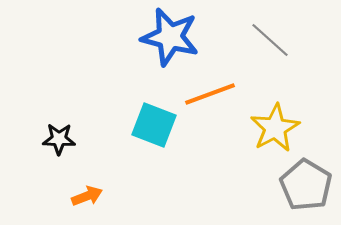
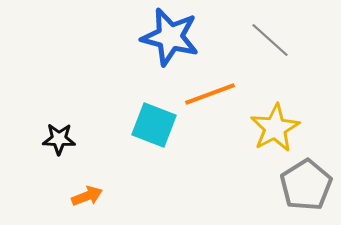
gray pentagon: rotated 9 degrees clockwise
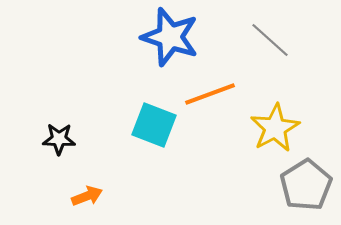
blue star: rotated 4 degrees clockwise
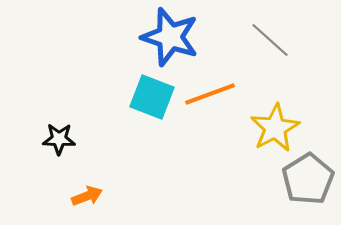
cyan square: moved 2 px left, 28 px up
gray pentagon: moved 2 px right, 6 px up
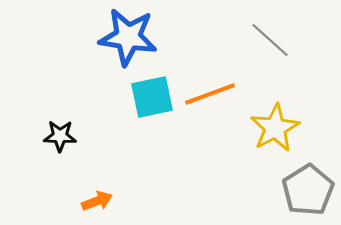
blue star: moved 42 px left; rotated 10 degrees counterclockwise
cyan square: rotated 33 degrees counterclockwise
black star: moved 1 px right, 3 px up
gray pentagon: moved 11 px down
orange arrow: moved 10 px right, 5 px down
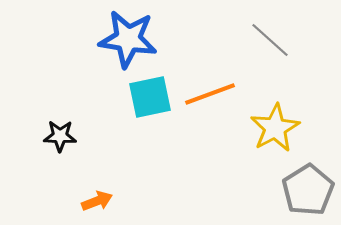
blue star: moved 2 px down
cyan square: moved 2 px left
